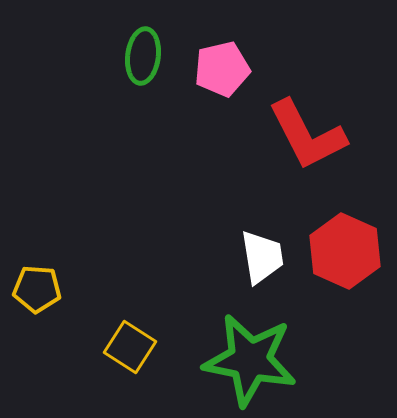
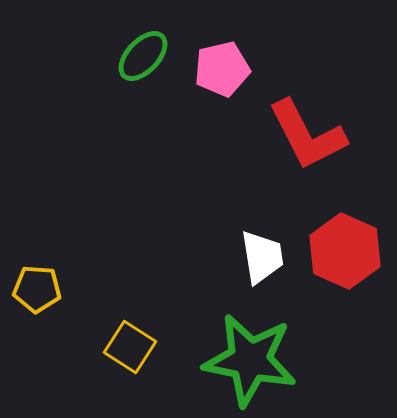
green ellipse: rotated 36 degrees clockwise
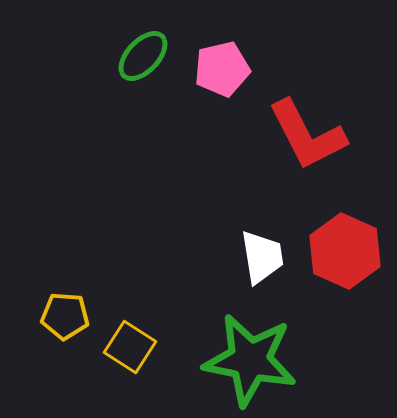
yellow pentagon: moved 28 px right, 27 px down
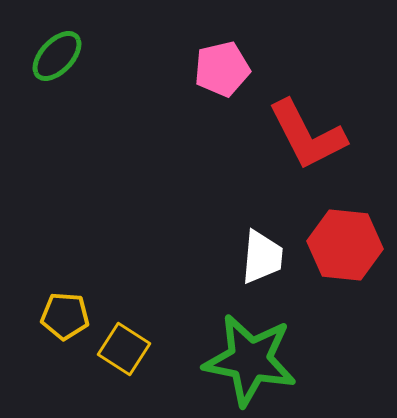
green ellipse: moved 86 px left
red hexagon: moved 6 px up; rotated 18 degrees counterclockwise
white trapezoid: rotated 14 degrees clockwise
yellow square: moved 6 px left, 2 px down
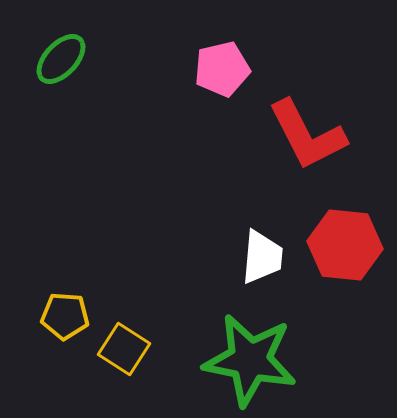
green ellipse: moved 4 px right, 3 px down
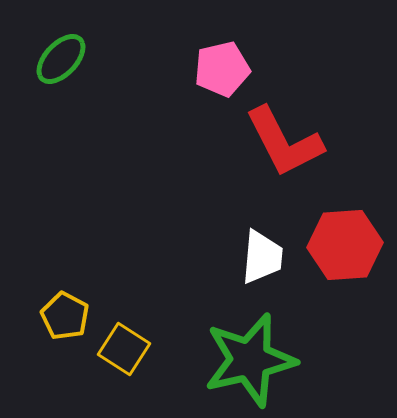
red L-shape: moved 23 px left, 7 px down
red hexagon: rotated 10 degrees counterclockwise
yellow pentagon: rotated 24 degrees clockwise
green star: rotated 24 degrees counterclockwise
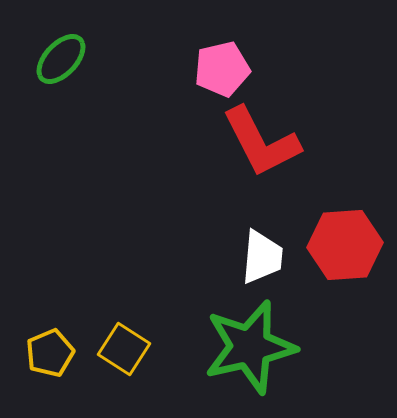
red L-shape: moved 23 px left
yellow pentagon: moved 15 px left, 37 px down; rotated 21 degrees clockwise
green star: moved 13 px up
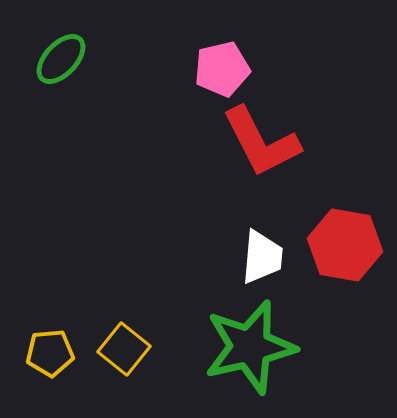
red hexagon: rotated 14 degrees clockwise
yellow square: rotated 6 degrees clockwise
yellow pentagon: rotated 18 degrees clockwise
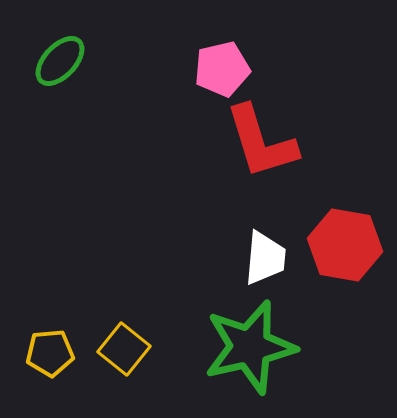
green ellipse: moved 1 px left, 2 px down
red L-shape: rotated 10 degrees clockwise
white trapezoid: moved 3 px right, 1 px down
